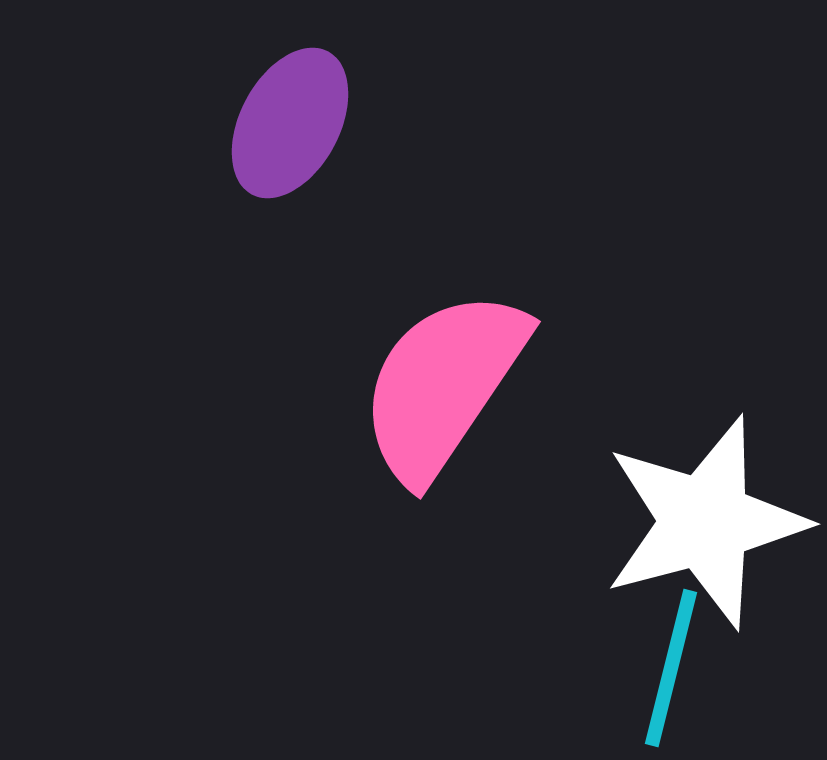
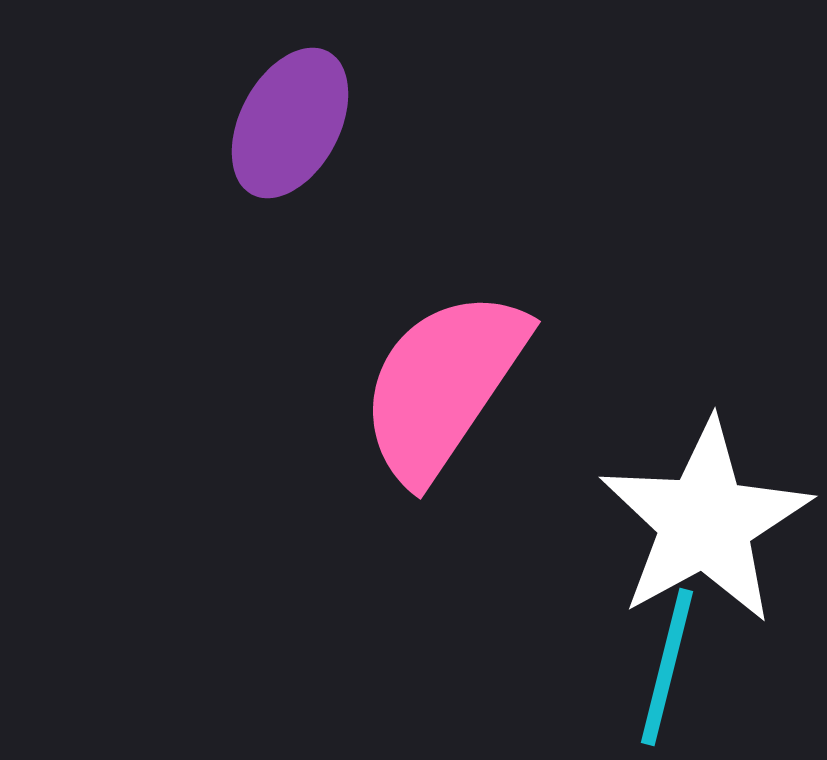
white star: rotated 14 degrees counterclockwise
cyan line: moved 4 px left, 1 px up
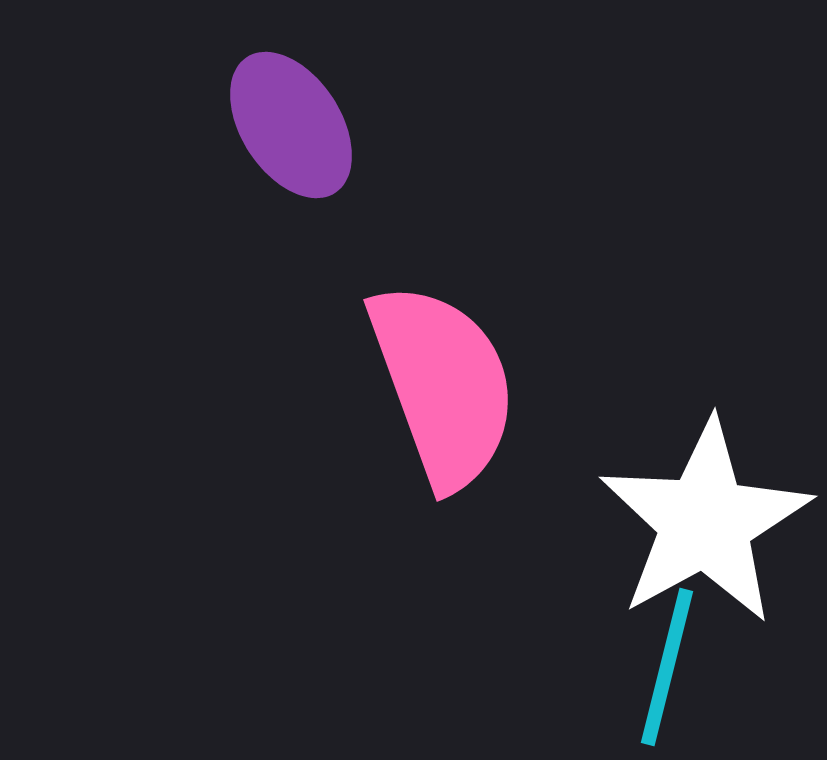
purple ellipse: moved 1 px right, 2 px down; rotated 61 degrees counterclockwise
pink semicircle: rotated 126 degrees clockwise
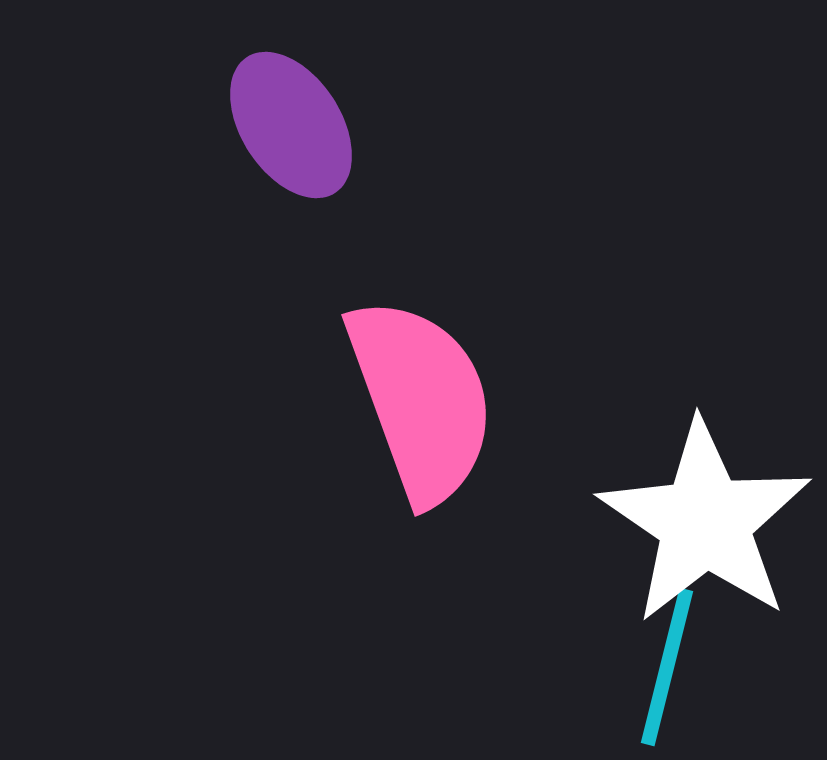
pink semicircle: moved 22 px left, 15 px down
white star: rotated 9 degrees counterclockwise
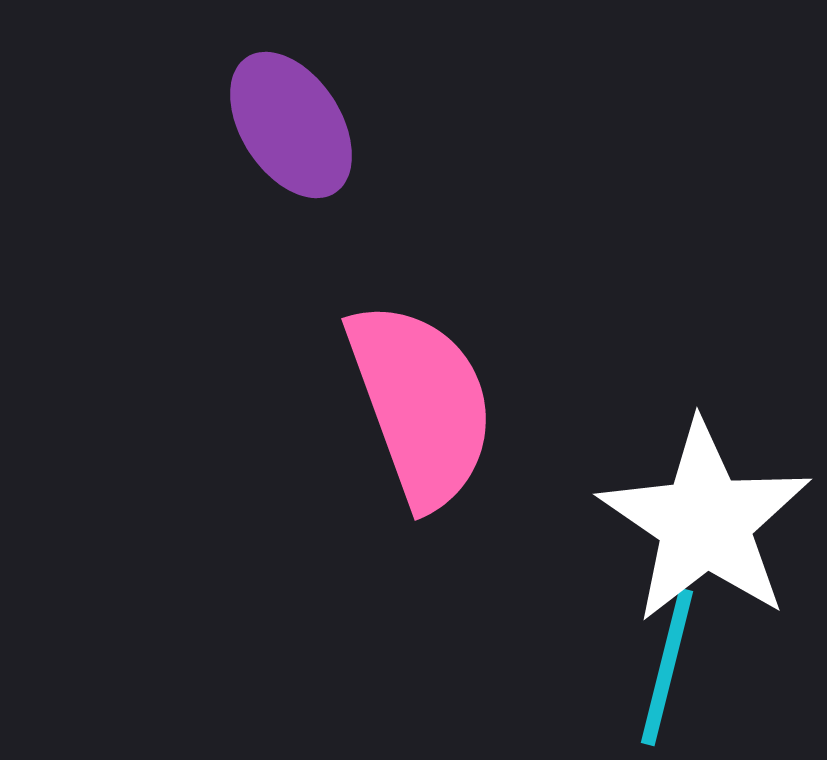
pink semicircle: moved 4 px down
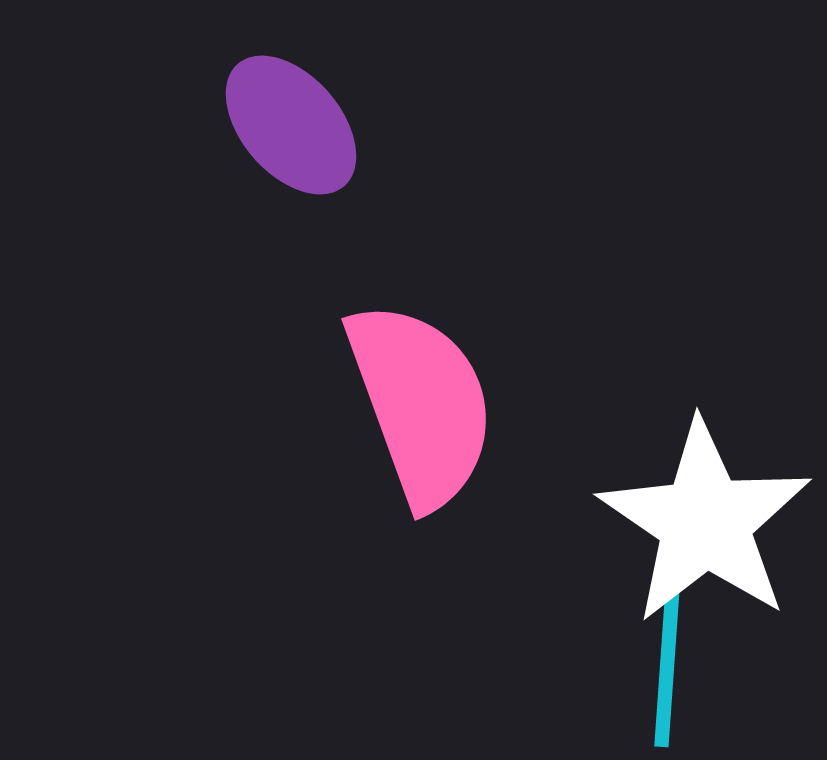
purple ellipse: rotated 8 degrees counterclockwise
cyan line: rotated 10 degrees counterclockwise
